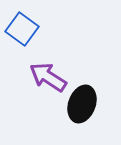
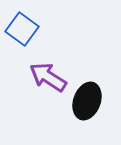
black ellipse: moved 5 px right, 3 px up
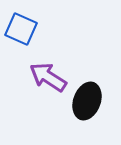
blue square: moved 1 px left; rotated 12 degrees counterclockwise
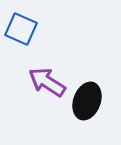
purple arrow: moved 1 px left, 5 px down
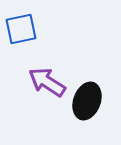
blue square: rotated 36 degrees counterclockwise
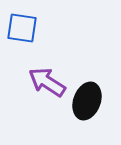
blue square: moved 1 px right, 1 px up; rotated 20 degrees clockwise
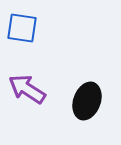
purple arrow: moved 20 px left, 7 px down
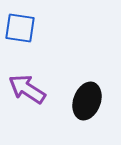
blue square: moved 2 px left
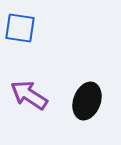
purple arrow: moved 2 px right, 6 px down
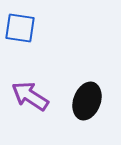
purple arrow: moved 1 px right, 1 px down
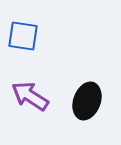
blue square: moved 3 px right, 8 px down
